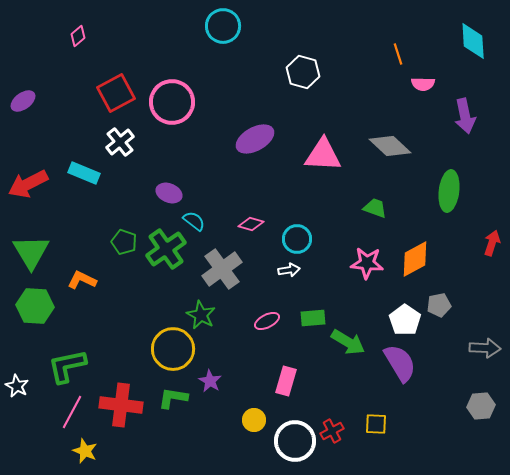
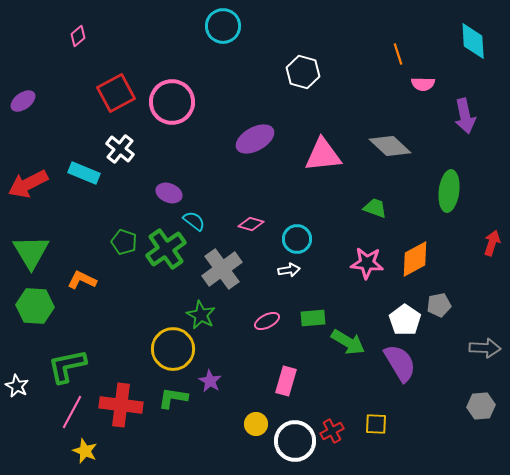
white cross at (120, 142): moved 7 px down; rotated 12 degrees counterclockwise
pink triangle at (323, 155): rotated 9 degrees counterclockwise
yellow circle at (254, 420): moved 2 px right, 4 px down
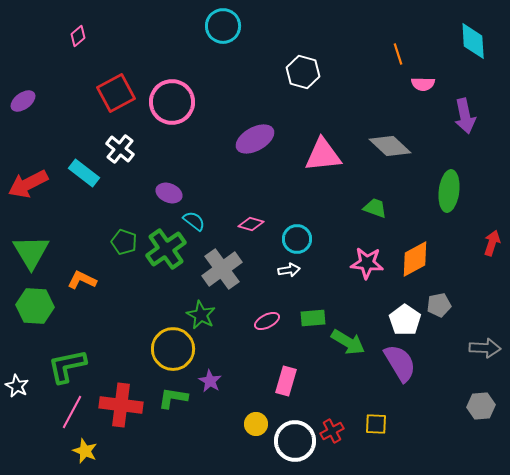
cyan rectangle at (84, 173): rotated 16 degrees clockwise
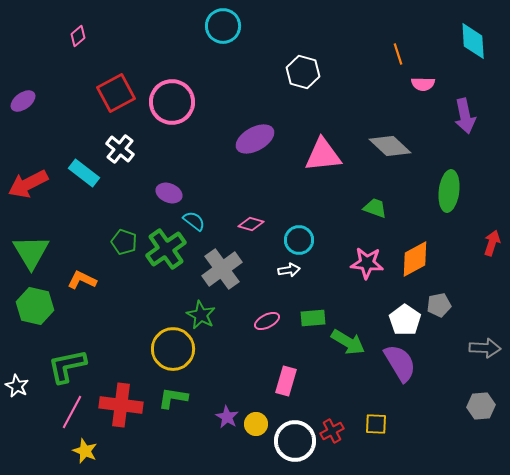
cyan circle at (297, 239): moved 2 px right, 1 px down
green hexagon at (35, 306): rotated 9 degrees clockwise
purple star at (210, 381): moved 17 px right, 36 px down
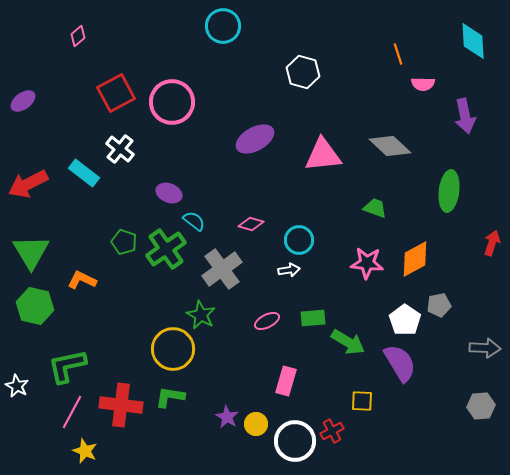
green L-shape at (173, 398): moved 3 px left, 1 px up
yellow square at (376, 424): moved 14 px left, 23 px up
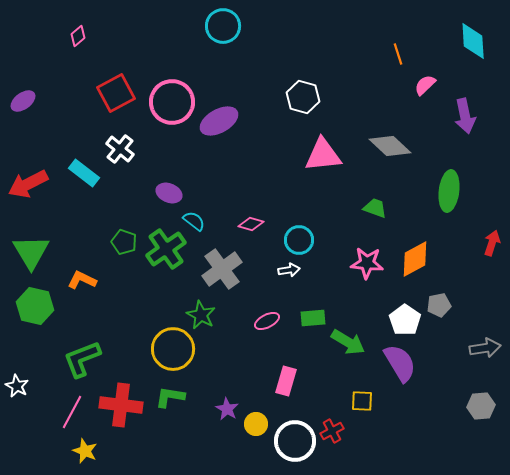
white hexagon at (303, 72): moved 25 px down
pink semicircle at (423, 84): moved 2 px right, 1 px down; rotated 135 degrees clockwise
purple ellipse at (255, 139): moved 36 px left, 18 px up
gray arrow at (485, 348): rotated 12 degrees counterclockwise
green L-shape at (67, 366): moved 15 px right, 7 px up; rotated 9 degrees counterclockwise
purple star at (227, 417): moved 8 px up
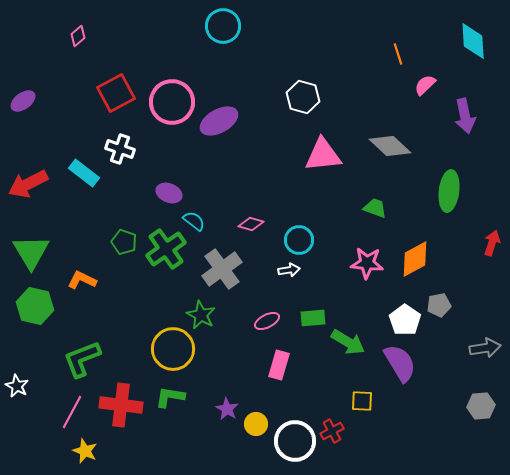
white cross at (120, 149): rotated 20 degrees counterclockwise
pink rectangle at (286, 381): moved 7 px left, 16 px up
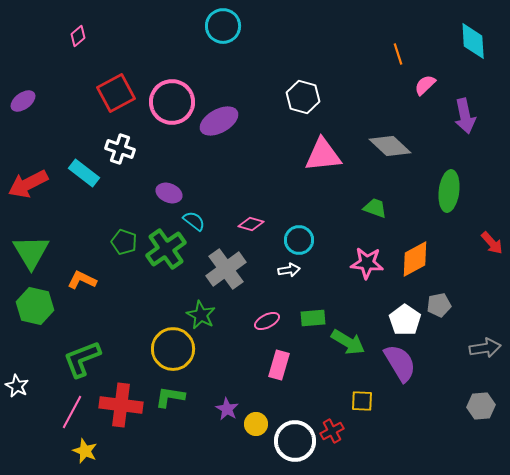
red arrow at (492, 243): rotated 120 degrees clockwise
gray cross at (222, 269): moved 4 px right
